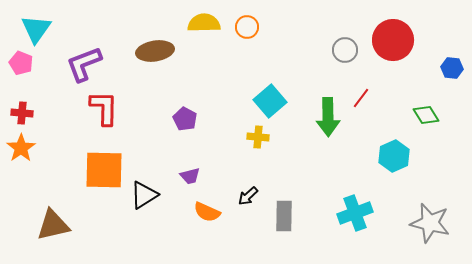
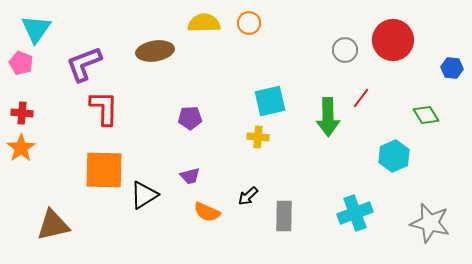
orange circle: moved 2 px right, 4 px up
cyan square: rotated 28 degrees clockwise
purple pentagon: moved 5 px right, 1 px up; rotated 30 degrees counterclockwise
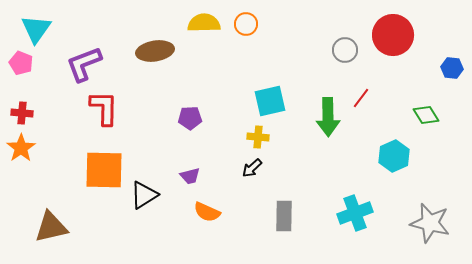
orange circle: moved 3 px left, 1 px down
red circle: moved 5 px up
black arrow: moved 4 px right, 28 px up
brown triangle: moved 2 px left, 2 px down
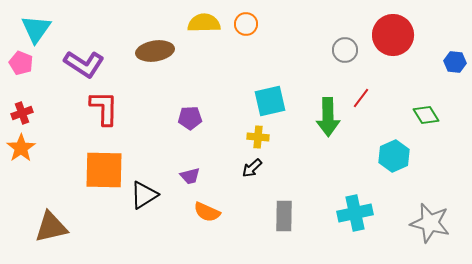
purple L-shape: rotated 126 degrees counterclockwise
blue hexagon: moved 3 px right, 6 px up
red cross: rotated 25 degrees counterclockwise
cyan cross: rotated 8 degrees clockwise
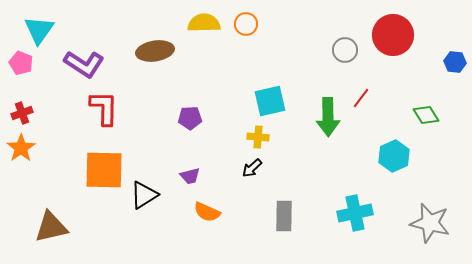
cyan triangle: moved 3 px right, 1 px down
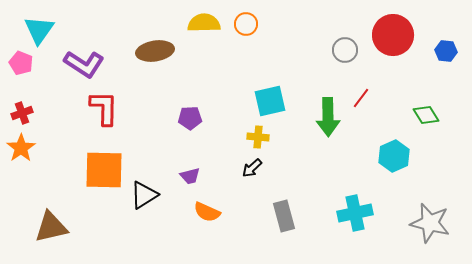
blue hexagon: moved 9 px left, 11 px up
gray rectangle: rotated 16 degrees counterclockwise
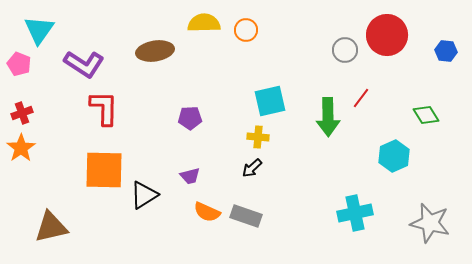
orange circle: moved 6 px down
red circle: moved 6 px left
pink pentagon: moved 2 px left, 1 px down
gray rectangle: moved 38 px left; rotated 56 degrees counterclockwise
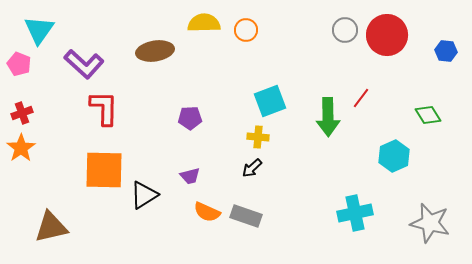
gray circle: moved 20 px up
purple L-shape: rotated 9 degrees clockwise
cyan square: rotated 8 degrees counterclockwise
green diamond: moved 2 px right
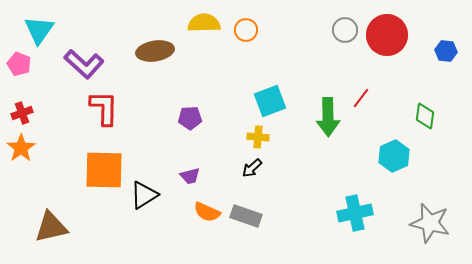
green diamond: moved 3 px left, 1 px down; rotated 40 degrees clockwise
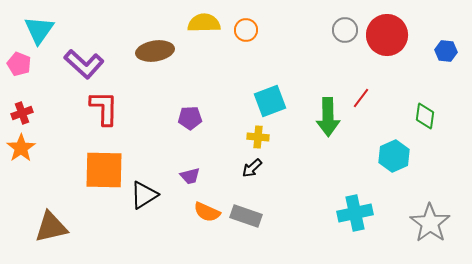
gray star: rotated 21 degrees clockwise
